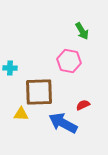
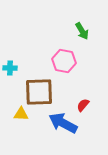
pink hexagon: moved 5 px left
red semicircle: rotated 24 degrees counterclockwise
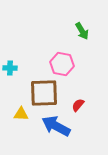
pink hexagon: moved 2 px left, 3 px down
brown square: moved 5 px right, 1 px down
red semicircle: moved 5 px left
blue arrow: moved 7 px left, 3 px down
